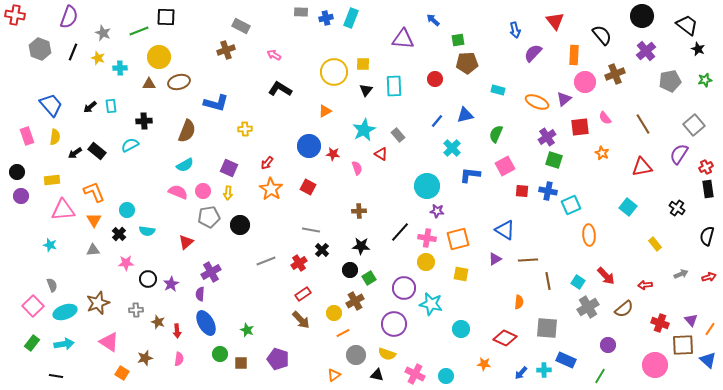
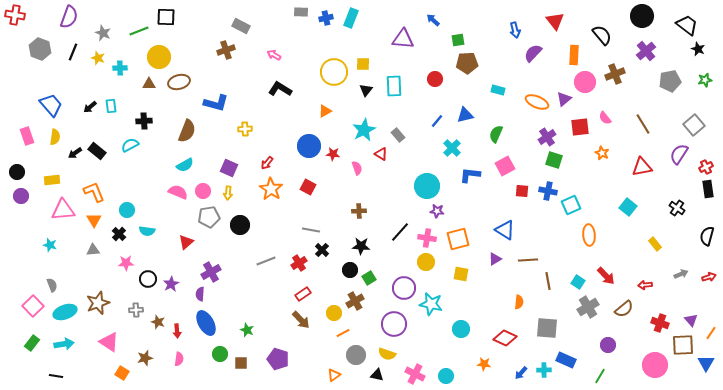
orange line at (710, 329): moved 1 px right, 4 px down
blue triangle at (708, 360): moved 2 px left, 3 px down; rotated 18 degrees clockwise
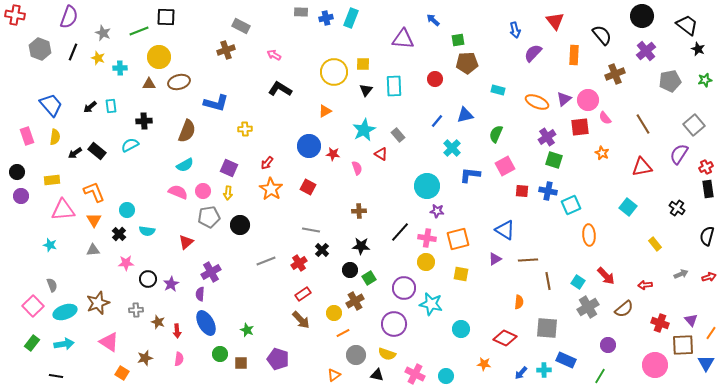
pink circle at (585, 82): moved 3 px right, 18 px down
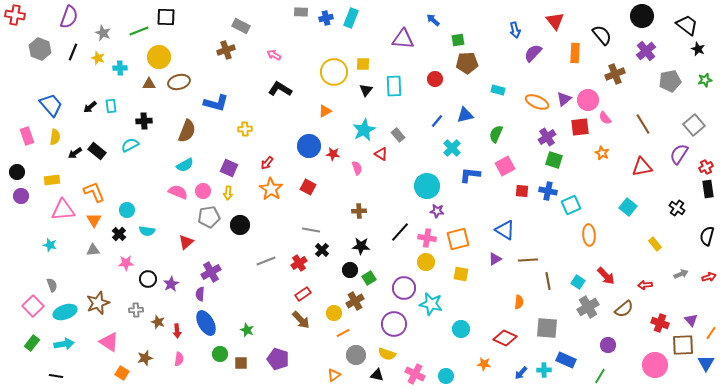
orange rectangle at (574, 55): moved 1 px right, 2 px up
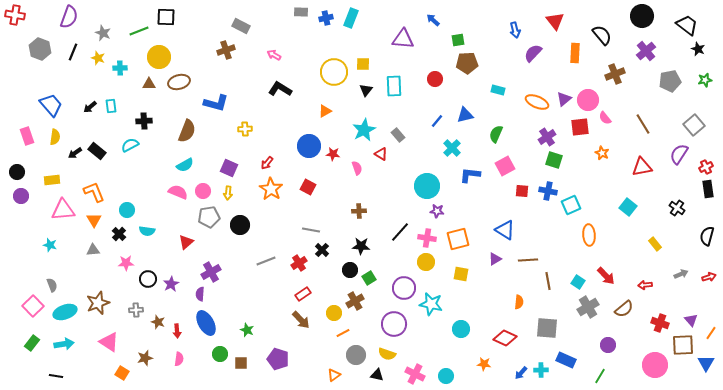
cyan cross at (544, 370): moved 3 px left
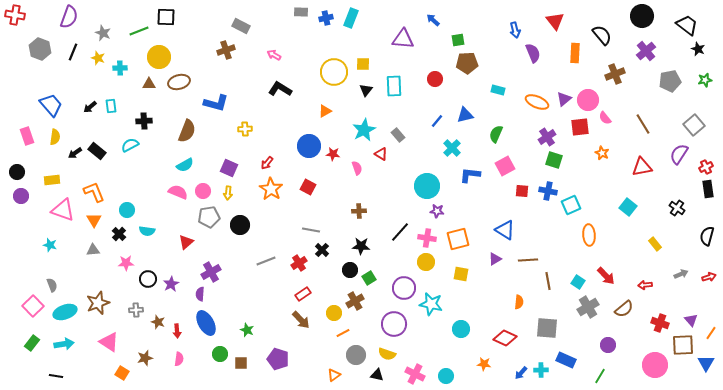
purple semicircle at (533, 53): rotated 114 degrees clockwise
pink triangle at (63, 210): rotated 25 degrees clockwise
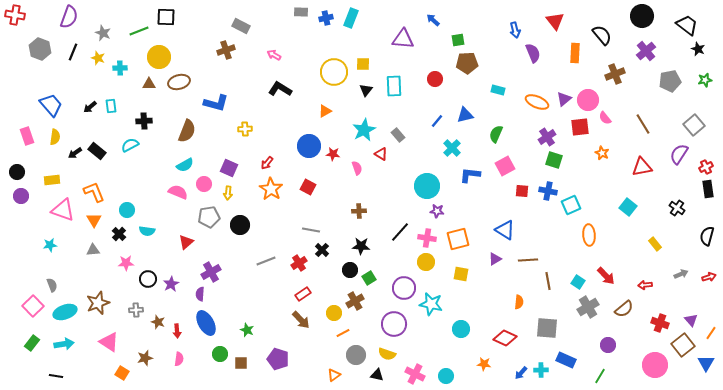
pink circle at (203, 191): moved 1 px right, 7 px up
cyan star at (50, 245): rotated 24 degrees counterclockwise
brown square at (683, 345): rotated 35 degrees counterclockwise
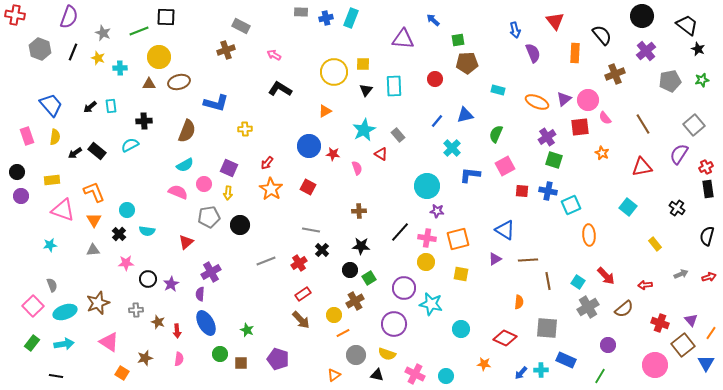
green star at (705, 80): moved 3 px left
yellow circle at (334, 313): moved 2 px down
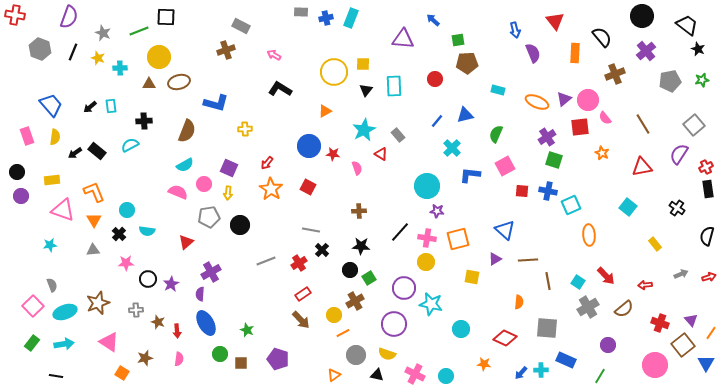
black semicircle at (602, 35): moved 2 px down
blue triangle at (505, 230): rotated 10 degrees clockwise
yellow square at (461, 274): moved 11 px right, 3 px down
